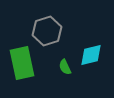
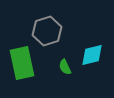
cyan diamond: moved 1 px right
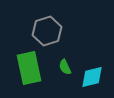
cyan diamond: moved 22 px down
green rectangle: moved 7 px right, 5 px down
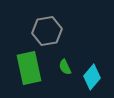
gray hexagon: rotated 8 degrees clockwise
cyan diamond: rotated 35 degrees counterclockwise
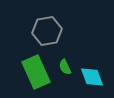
green rectangle: moved 7 px right, 4 px down; rotated 12 degrees counterclockwise
cyan diamond: rotated 60 degrees counterclockwise
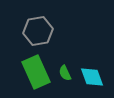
gray hexagon: moved 9 px left
green semicircle: moved 6 px down
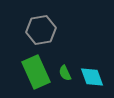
gray hexagon: moved 3 px right, 1 px up
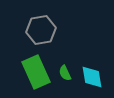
cyan diamond: rotated 10 degrees clockwise
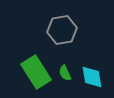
gray hexagon: moved 21 px right
green rectangle: rotated 8 degrees counterclockwise
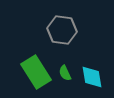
gray hexagon: rotated 16 degrees clockwise
